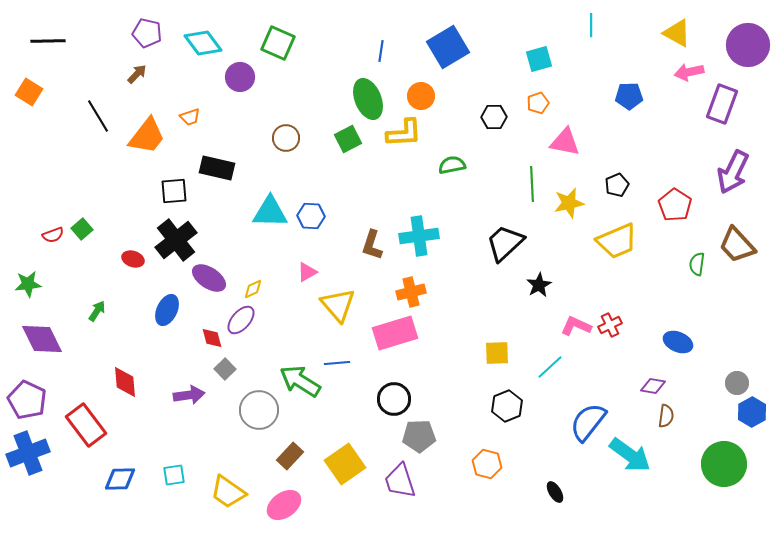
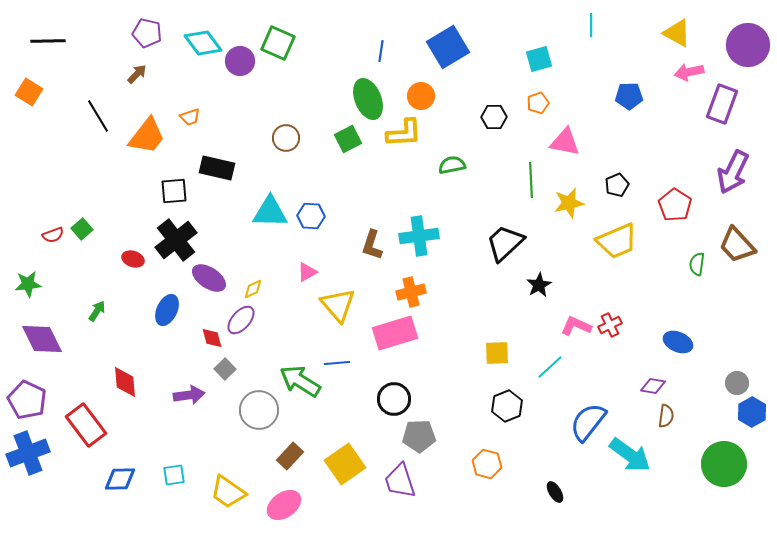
purple circle at (240, 77): moved 16 px up
green line at (532, 184): moved 1 px left, 4 px up
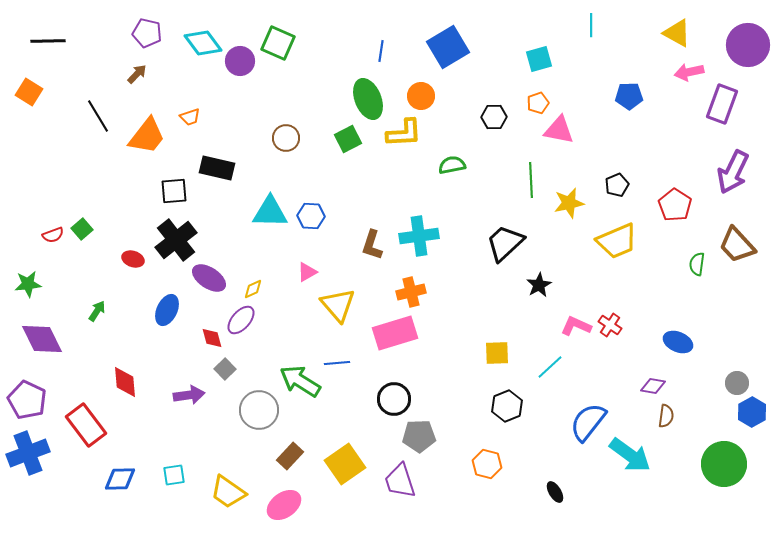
pink triangle at (565, 142): moved 6 px left, 12 px up
red cross at (610, 325): rotated 30 degrees counterclockwise
